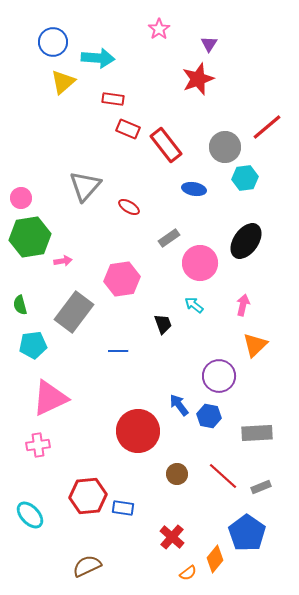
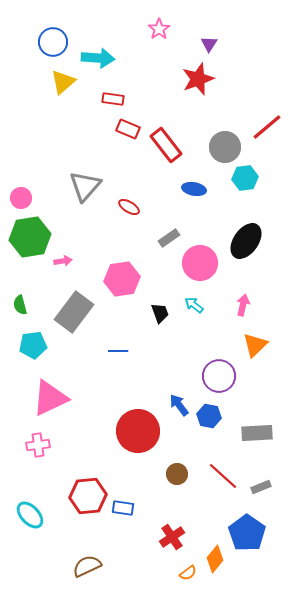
black trapezoid at (163, 324): moved 3 px left, 11 px up
red cross at (172, 537): rotated 15 degrees clockwise
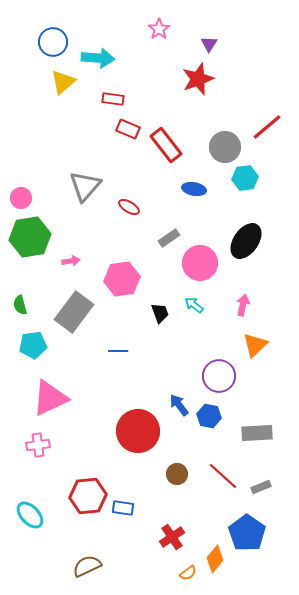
pink arrow at (63, 261): moved 8 px right
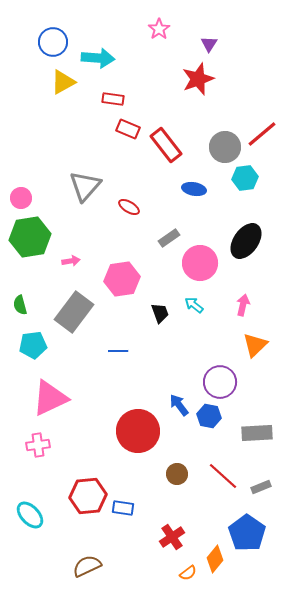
yellow triangle at (63, 82): rotated 12 degrees clockwise
red line at (267, 127): moved 5 px left, 7 px down
purple circle at (219, 376): moved 1 px right, 6 px down
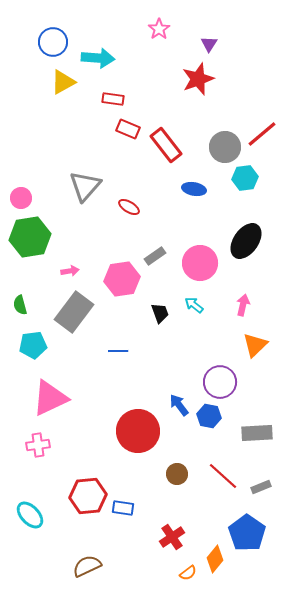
gray rectangle at (169, 238): moved 14 px left, 18 px down
pink arrow at (71, 261): moved 1 px left, 10 px down
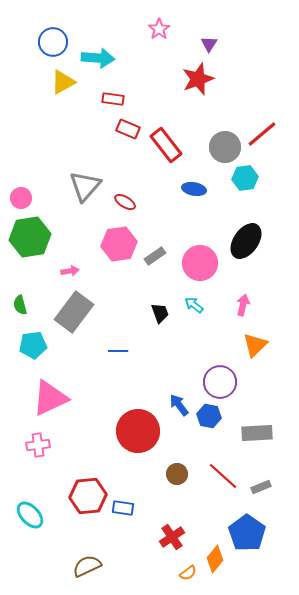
red ellipse at (129, 207): moved 4 px left, 5 px up
pink hexagon at (122, 279): moved 3 px left, 35 px up
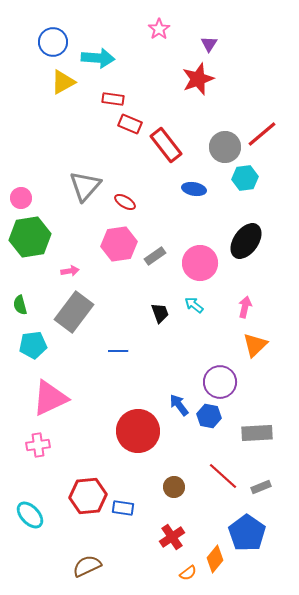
red rectangle at (128, 129): moved 2 px right, 5 px up
pink arrow at (243, 305): moved 2 px right, 2 px down
brown circle at (177, 474): moved 3 px left, 13 px down
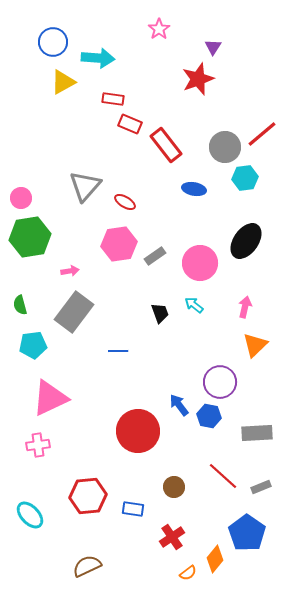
purple triangle at (209, 44): moved 4 px right, 3 px down
blue rectangle at (123, 508): moved 10 px right, 1 px down
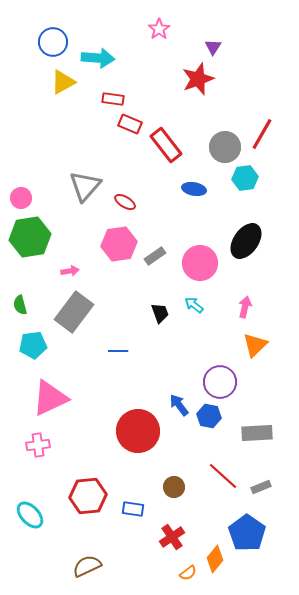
red line at (262, 134): rotated 20 degrees counterclockwise
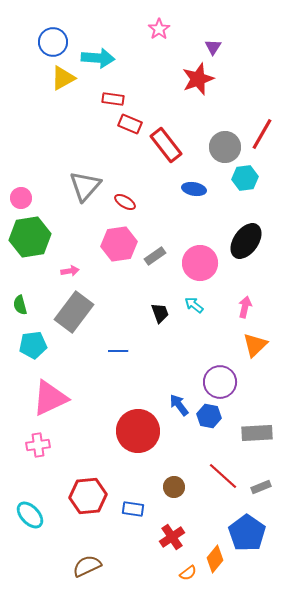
yellow triangle at (63, 82): moved 4 px up
